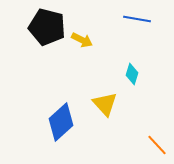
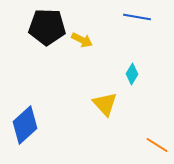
blue line: moved 2 px up
black pentagon: rotated 12 degrees counterclockwise
cyan diamond: rotated 15 degrees clockwise
blue diamond: moved 36 px left, 3 px down
orange line: rotated 15 degrees counterclockwise
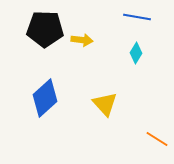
black pentagon: moved 2 px left, 2 px down
yellow arrow: rotated 20 degrees counterclockwise
cyan diamond: moved 4 px right, 21 px up
blue diamond: moved 20 px right, 27 px up
orange line: moved 6 px up
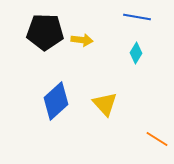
black pentagon: moved 3 px down
blue diamond: moved 11 px right, 3 px down
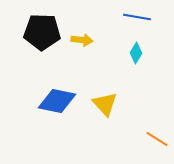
black pentagon: moved 3 px left
blue diamond: moved 1 px right; rotated 54 degrees clockwise
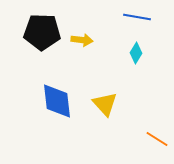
blue diamond: rotated 72 degrees clockwise
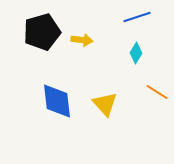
blue line: rotated 28 degrees counterclockwise
black pentagon: rotated 18 degrees counterclockwise
orange line: moved 47 px up
